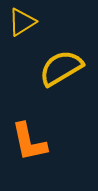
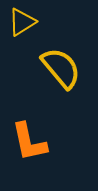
yellow semicircle: rotated 81 degrees clockwise
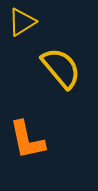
orange L-shape: moved 2 px left, 2 px up
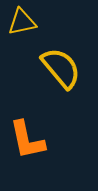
yellow triangle: rotated 20 degrees clockwise
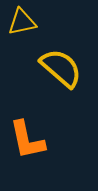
yellow semicircle: rotated 9 degrees counterclockwise
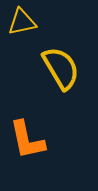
yellow semicircle: rotated 18 degrees clockwise
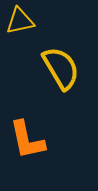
yellow triangle: moved 2 px left, 1 px up
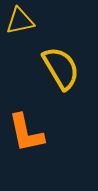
orange L-shape: moved 1 px left, 7 px up
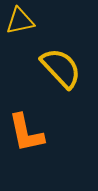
yellow semicircle: rotated 12 degrees counterclockwise
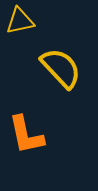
orange L-shape: moved 2 px down
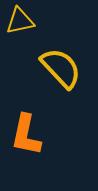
orange L-shape: rotated 24 degrees clockwise
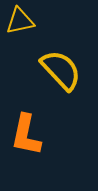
yellow semicircle: moved 2 px down
